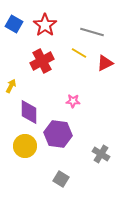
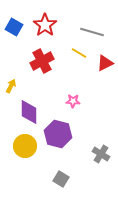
blue square: moved 3 px down
purple hexagon: rotated 8 degrees clockwise
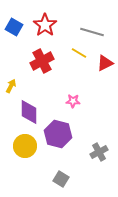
gray cross: moved 2 px left, 2 px up; rotated 30 degrees clockwise
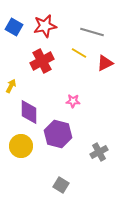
red star: moved 1 px down; rotated 25 degrees clockwise
yellow circle: moved 4 px left
gray square: moved 6 px down
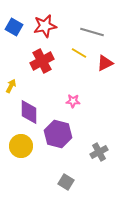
gray square: moved 5 px right, 3 px up
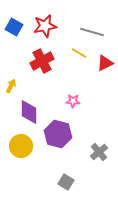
gray cross: rotated 12 degrees counterclockwise
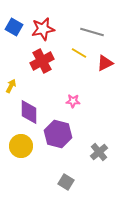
red star: moved 2 px left, 3 px down
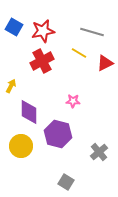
red star: moved 2 px down
